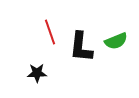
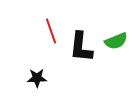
red line: moved 1 px right, 1 px up
black star: moved 5 px down
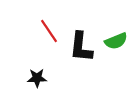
red line: moved 2 px left; rotated 15 degrees counterclockwise
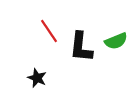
black star: rotated 24 degrees clockwise
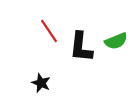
black star: moved 4 px right, 5 px down
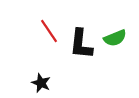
green semicircle: moved 1 px left, 3 px up
black L-shape: moved 3 px up
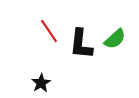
green semicircle: moved 1 px down; rotated 20 degrees counterclockwise
black star: rotated 18 degrees clockwise
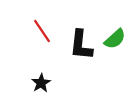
red line: moved 7 px left
black L-shape: moved 1 px down
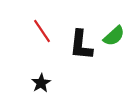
green semicircle: moved 1 px left, 3 px up
